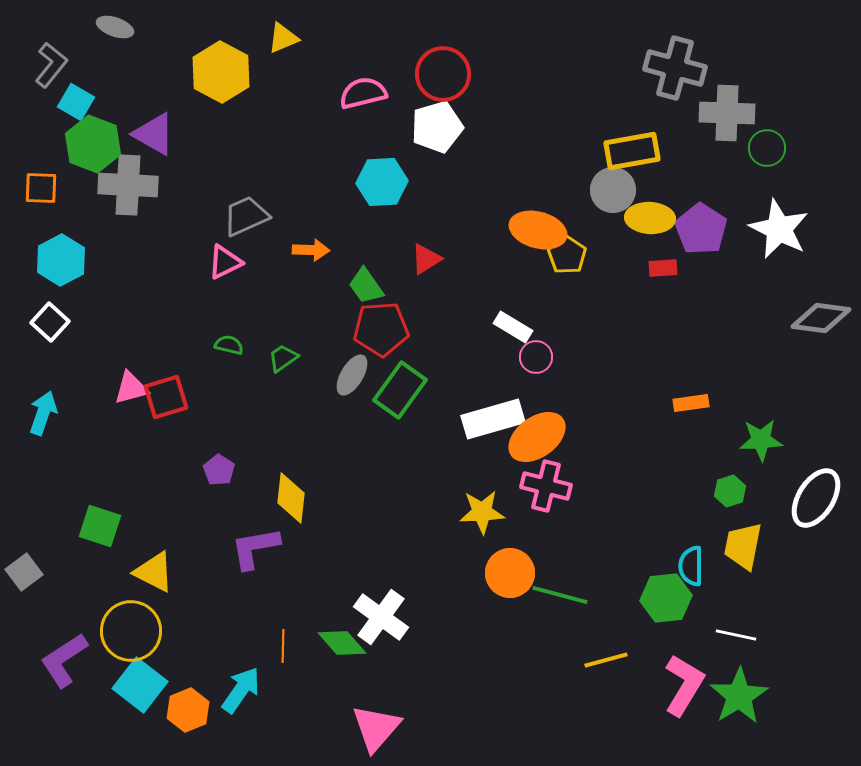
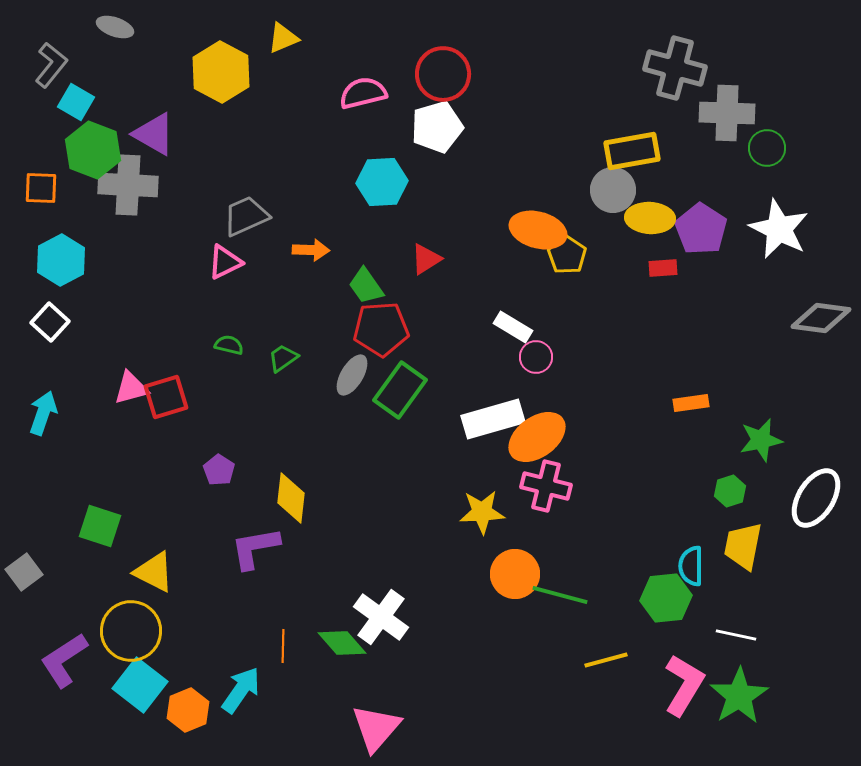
green hexagon at (93, 144): moved 6 px down
green star at (761, 440): rotated 9 degrees counterclockwise
orange circle at (510, 573): moved 5 px right, 1 px down
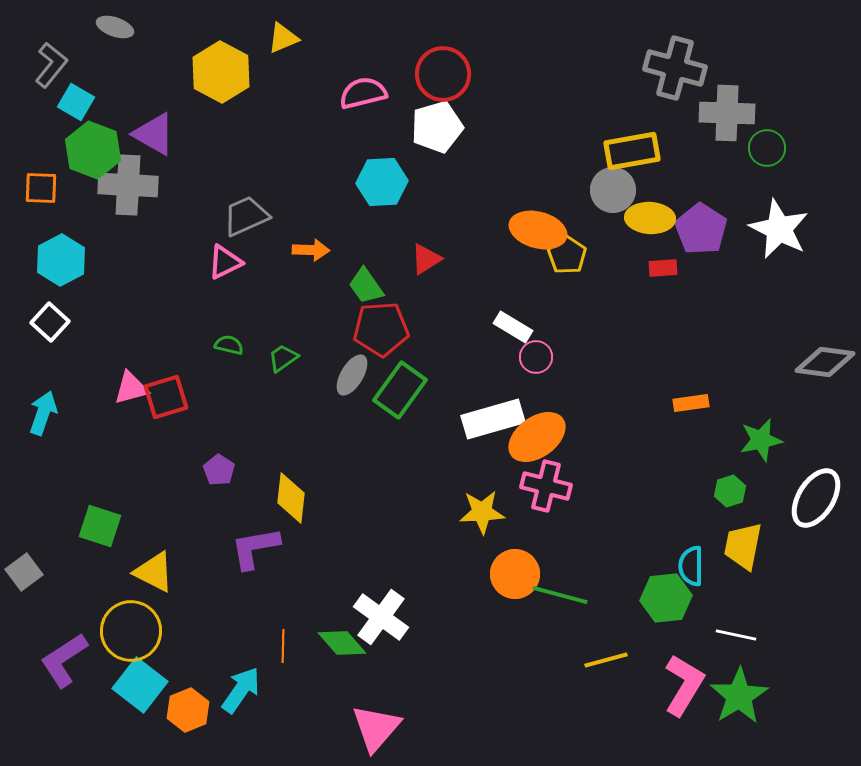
gray diamond at (821, 318): moved 4 px right, 44 px down
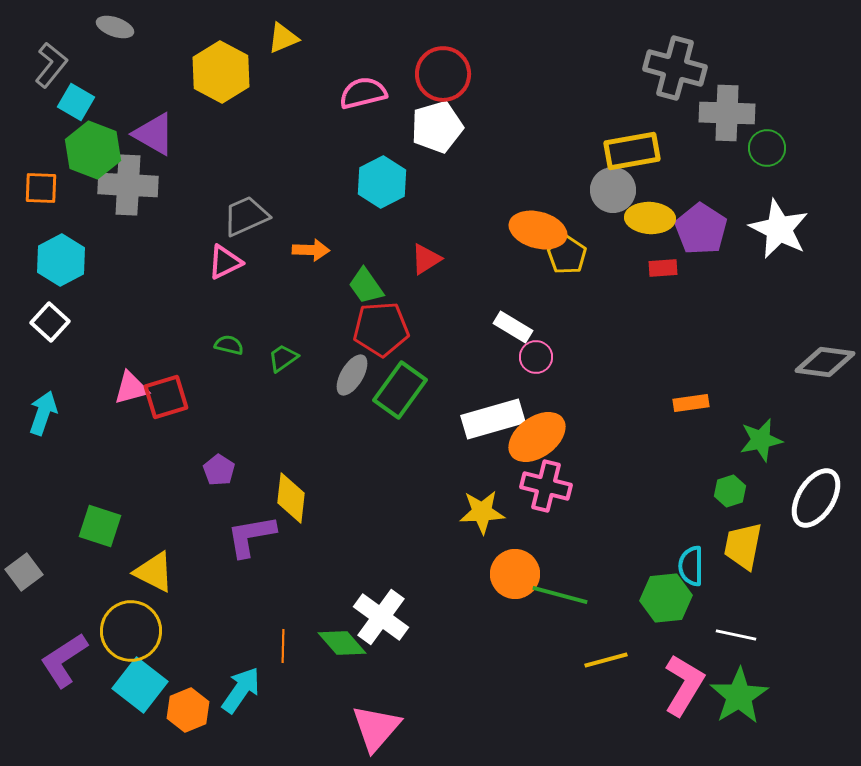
cyan hexagon at (382, 182): rotated 24 degrees counterclockwise
purple L-shape at (255, 548): moved 4 px left, 12 px up
